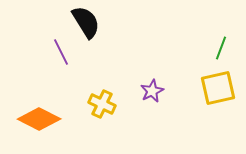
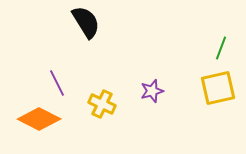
purple line: moved 4 px left, 31 px down
purple star: rotated 10 degrees clockwise
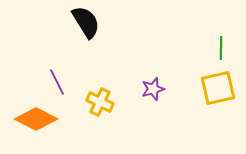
green line: rotated 20 degrees counterclockwise
purple line: moved 1 px up
purple star: moved 1 px right, 2 px up
yellow cross: moved 2 px left, 2 px up
orange diamond: moved 3 px left
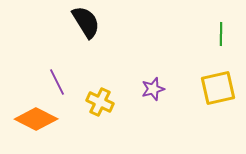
green line: moved 14 px up
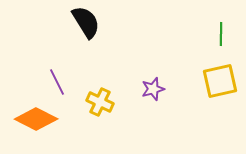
yellow square: moved 2 px right, 7 px up
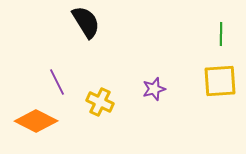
yellow square: rotated 9 degrees clockwise
purple star: moved 1 px right
orange diamond: moved 2 px down
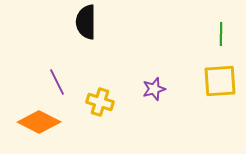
black semicircle: rotated 148 degrees counterclockwise
yellow cross: rotated 8 degrees counterclockwise
orange diamond: moved 3 px right, 1 px down
